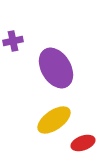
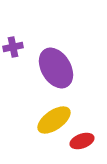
purple cross: moved 6 px down
red ellipse: moved 1 px left, 2 px up
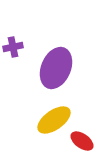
purple ellipse: rotated 54 degrees clockwise
red ellipse: rotated 55 degrees clockwise
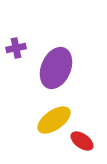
purple cross: moved 3 px right, 1 px down
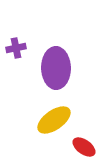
purple ellipse: rotated 24 degrees counterclockwise
red ellipse: moved 2 px right, 6 px down
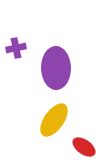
yellow ellipse: rotated 20 degrees counterclockwise
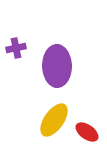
purple ellipse: moved 1 px right, 2 px up
red ellipse: moved 3 px right, 15 px up
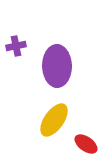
purple cross: moved 2 px up
red ellipse: moved 1 px left, 12 px down
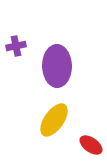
red ellipse: moved 5 px right, 1 px down
